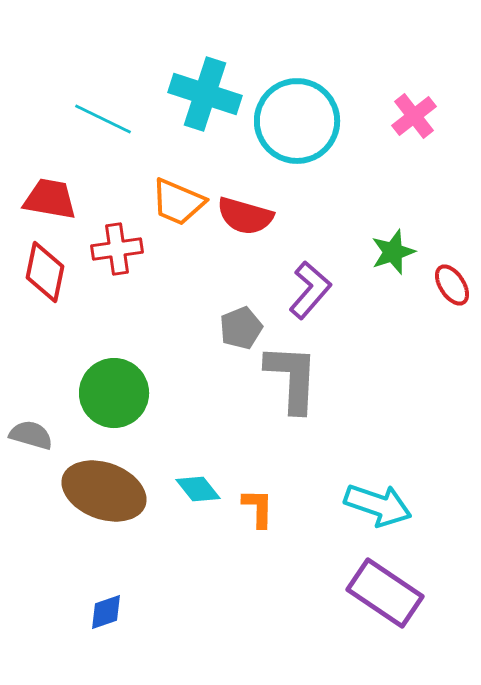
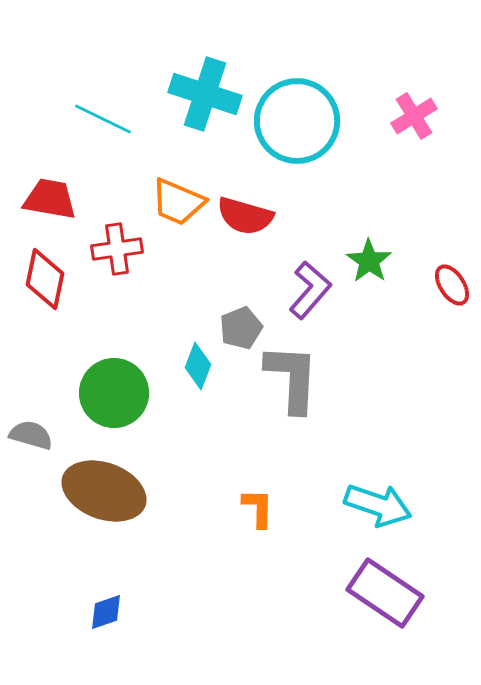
pink cross: rotated 6 degrees clockwise
green star: moved 24 px left, 9 px down; rotated 18 degrees counterclockwise
red diamond: moved 7 px down
cyan diamond: moved 123 px up; rotated 60 degrees clockwise
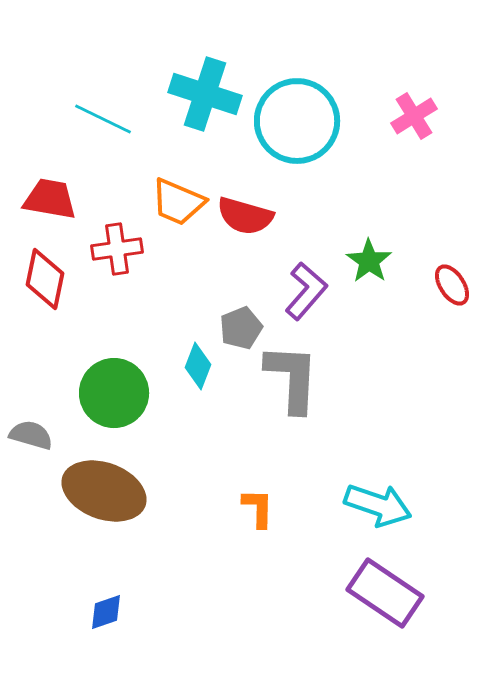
purple L-shape: moved 4 px left, 1 px down
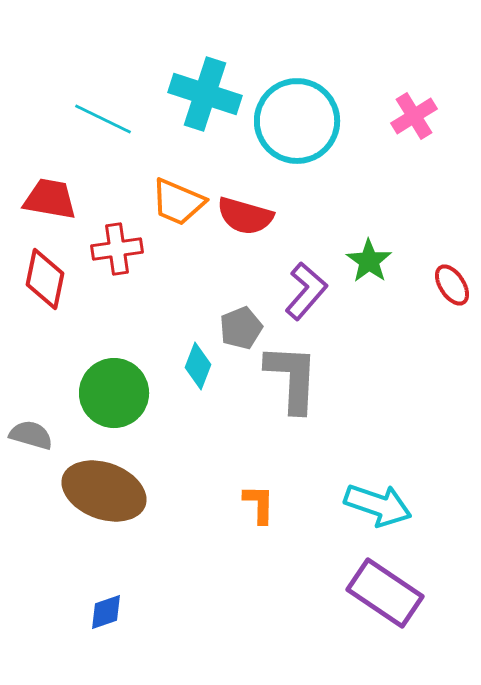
orange L-shape: moved 1 px right, 4 px up
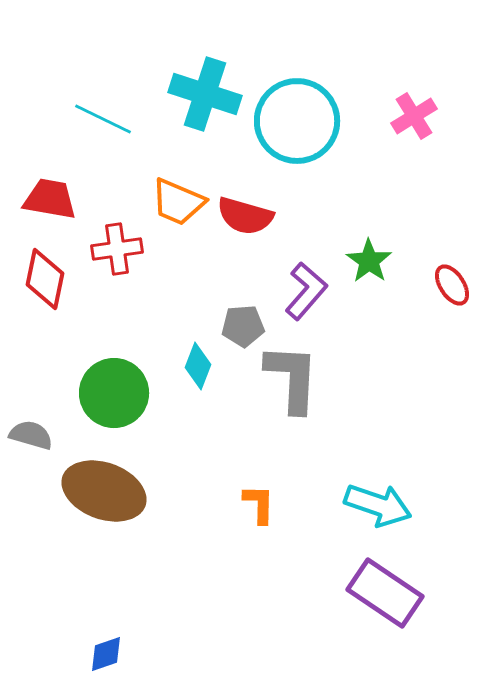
gray pentagon: moved 2 px right, 2 px up; rotated 18 degrees clockwise
blue diamond: moved 42 px down
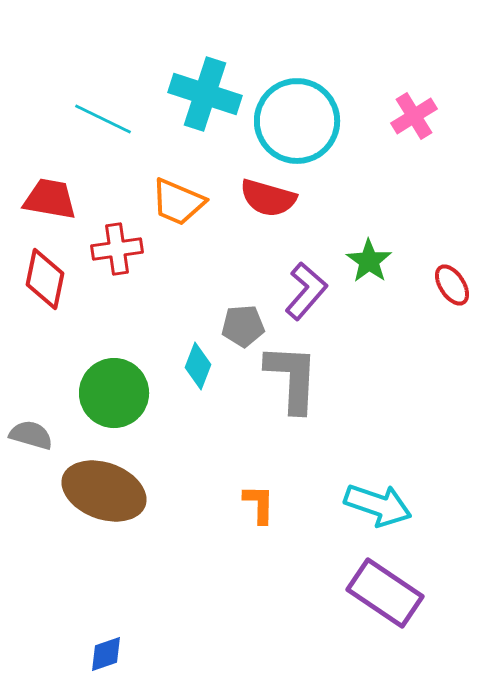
red semicircle: moved 23 px right, 18 px up
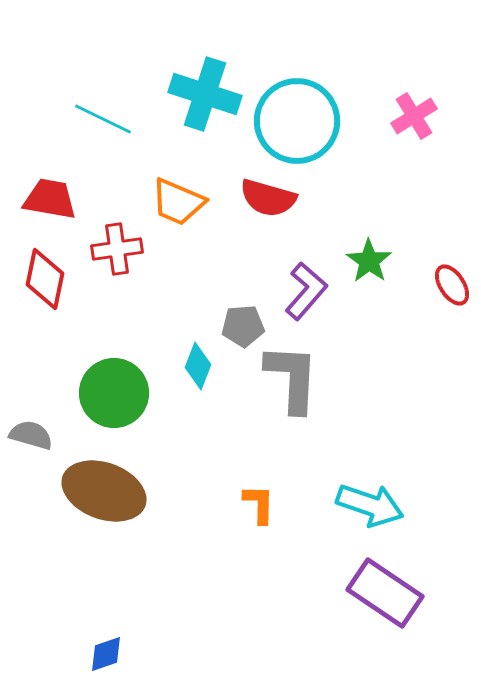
cyan arrow: moved 8 px left
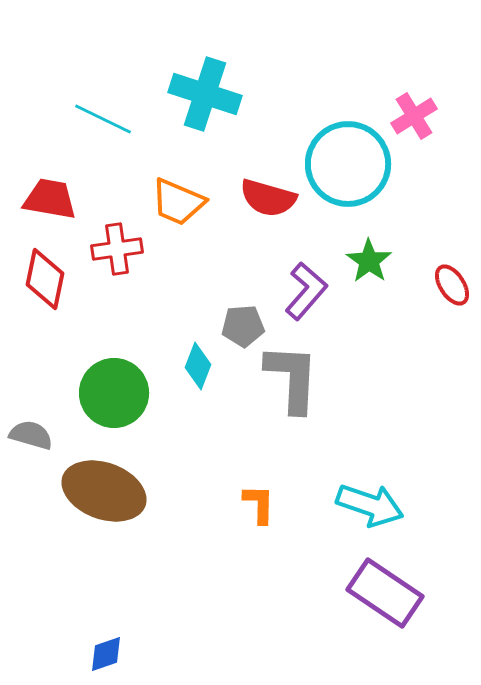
cyan circle: moved 51 px right, 43 px down
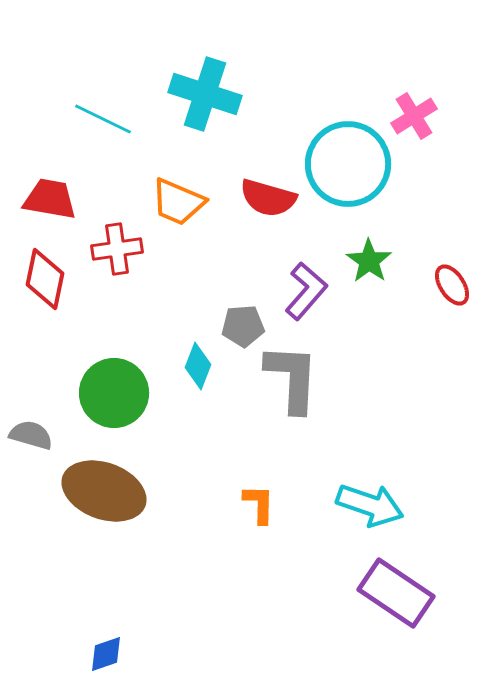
purple rectangle: moved 11 px right
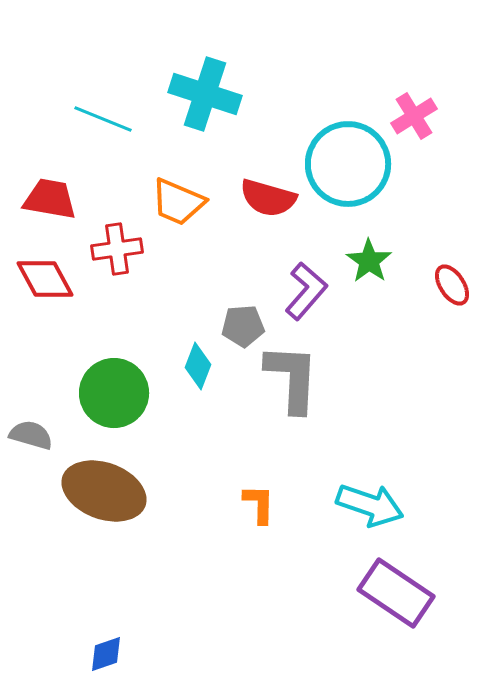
cyan line: rotated 4 degrees counterclockwise
red diamond: rotated 40 degrees counterclockwise
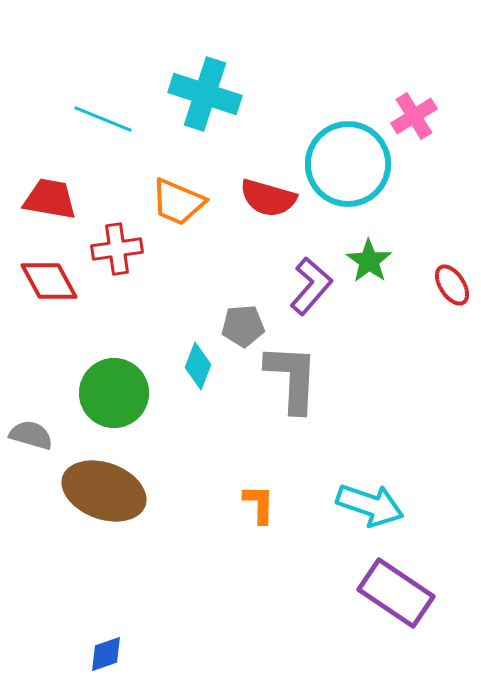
red diamond: moved 4 px right, 2 px down
purple L-shape: moved 5 px right, 5 px up
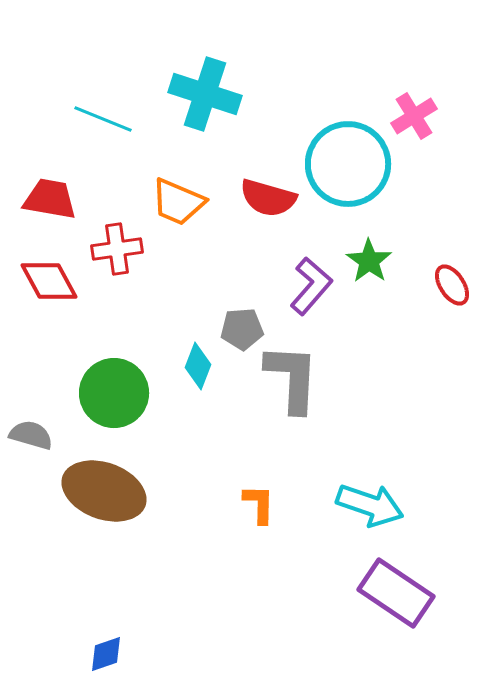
gray pentagon: moved 1 px left, 3 px down
